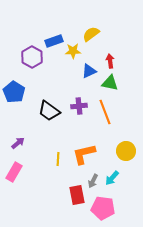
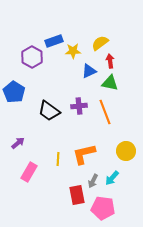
yellow semicircle: moved 9 px right, 9 px down
pink rectangle: moved 15 px right
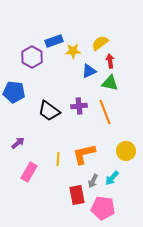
blue pentagon: rotated 25 degrees counterclockwise
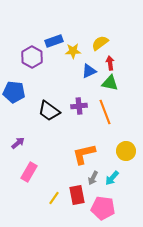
red arrow: moved 2 px down
yellow line: moved 4 px left, 39 px down; rotated 32 degrees clockwise
gray arrow: moved 3 px up
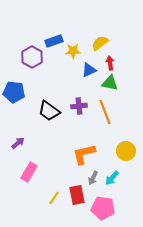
blue triangle: moved 1 px up
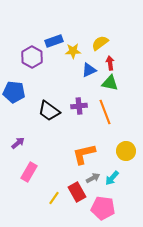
gray arrow: rotated 144 degrees counterclockwise
red rectangle: moved 3 px up; rotated 18 degrees counterclockwise
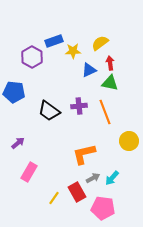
yellow circle: moved 3 px right, 10 px up
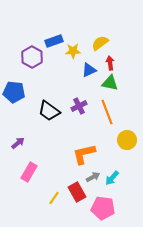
purple cross: rotated 21 degrees counterclockwise
orange line: moved 2 px right
yellow circle: moved 2 px left, 1 px up
gray arrow: moved 1 px up
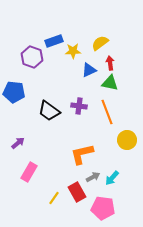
purple hexagon: rotated 10 degrees counterclockwise
purple cross: rotated 35 degrees clockwise
orange L-shape: moved 2 px left
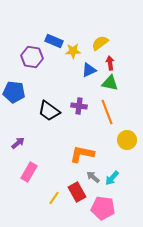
blue rectangle: rotated 42 degrees clockwise
purple hexagon: rotated 10 degrees counterclockwise
orange L-shape: rotated 25 degrees clockwise
gray arrow: rotated 112 degrees counterclockwise
